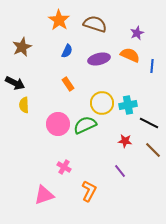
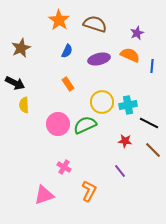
brown star: moved 1 px left, 1 px down
yellow circle: moved 1 px up
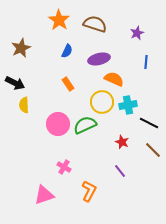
orange semicircle: moved 16 px left, 24 px down
blue line: moved 6 px left, 4 px up
red star: moved 3 px left, 1 px down; rotated 16 degrees clockwise
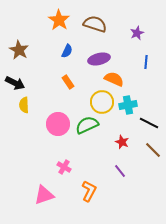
brown star: moved 2 px left, 2 px down; rotated 18 degrees counterclockwise
orange rectangle: moved 2 px up
green semicircle: moved 2 px right
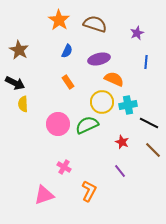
yellow semicircle: moved 1 px left, 1 px up
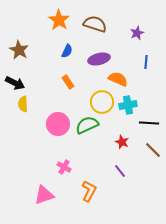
orange semicircle: moved 4 px right
black line: rotated 24 degrees counterclockwise
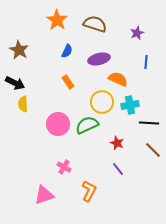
orange star: moved 2 px left
cyan cross: moved 2 px right
red star: moved 5 px left, 1 px down
purple line: moved 2 px left, 2 px up
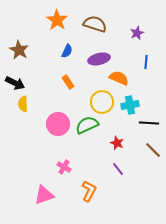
orange semicircle: moved 1 px right, 1 px up
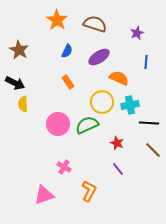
purple ellipse: moved 2 px up; rotated 20 degrees counterclockwise
